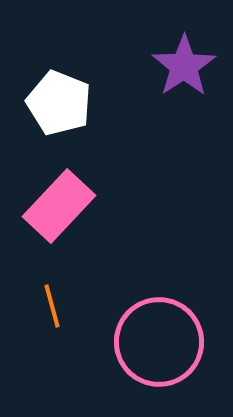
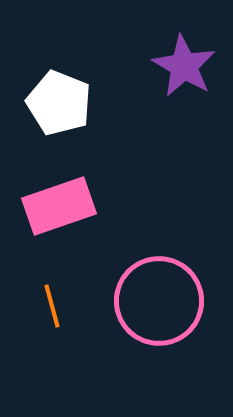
purple star: rotated 8 degrees counterclockwise
pink rectangle: rotated 28 degrees clockwise
pink circle: moved 41 px up
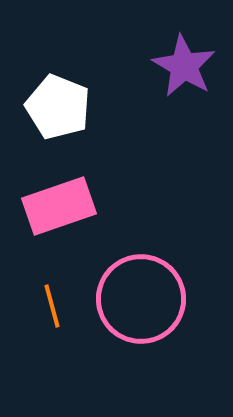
white pentagon: moved 1 px left, 4 px down
pink circle: moved 18 px left, 2 px up
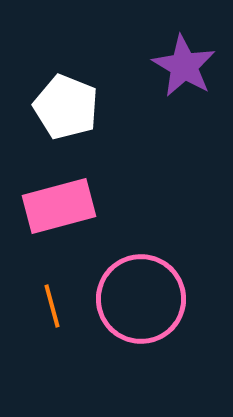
white pentagon: moved 8 px right
pink rectangle: rotated 4 degrees clockwise
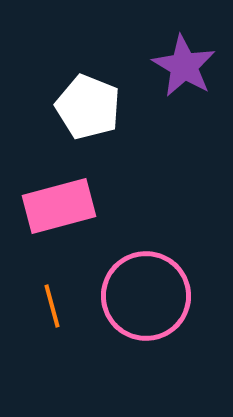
white pentagon: moved 22 px right
pink circle: moved 5 px right, 3 px up
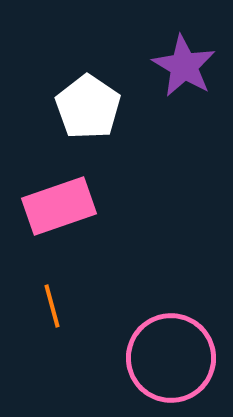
white pentagon: rotated 12 degrees clockwise
pink rectangle: rotated 4 degrees counterclockwise
pink circle: moved 25 px right, 62 px down
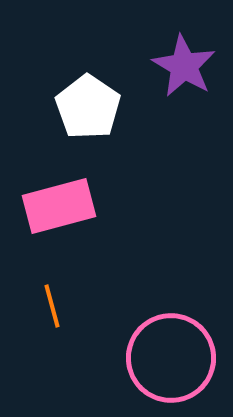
pink rectangle: rotated 4 degrees clockwise
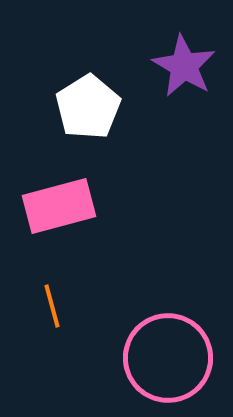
white pentagon: rotated 6 degrees clockwise
pink circle: moved 3 px left
